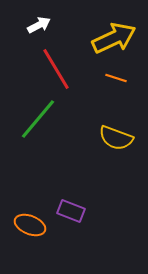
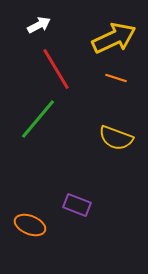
purple rectangle: moved 6 px right, 6 px up
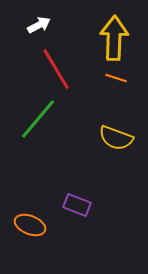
yellow arrow: rotated 63 degrees counterclockwise
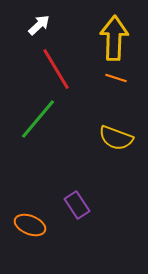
white arrow: rotated 15 degrees counterclockwise
purple rectangle: rotated 36 degrees clockwise
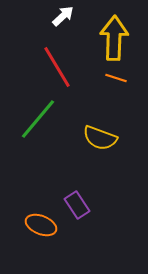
white arrow: moved 24 px right, 9 px up
red line: moved 1 px right, 2 px up
yellow semicircle: moved 16 px left
orange ellipse: moved 11 px right
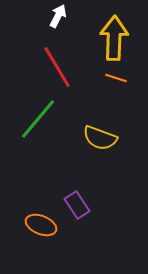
white arrow: moved 5 px left; rotated 20 degrees counterclockwise
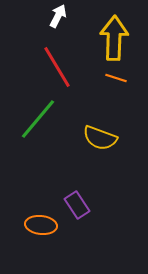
orange ellipse: rotated 16 degrees counterclockwise
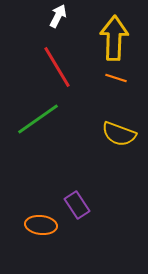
green line: rotated 15 degrees clockwise
yellow semicircle: moved 19 px right, 4 px up
